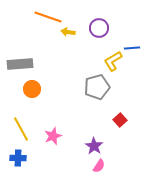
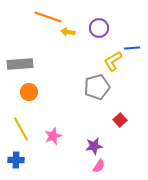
orange circle: moved 3 px left, 3 px down
purple star: rotated 30 degrees clockwise
blue cross: moved 2 px left, 2 px down
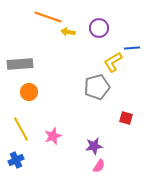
yellow L-shape: moved 1 px down
red square: moved 6 px right, 2 px up; rotated 32 degrees counterclockwise
blue cross: rotated 28 degrees counterclockwise
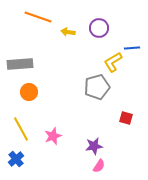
orange line: moved 10 px left
blue cross: moved 1 px up; rotated 14 degrees counterclockwise
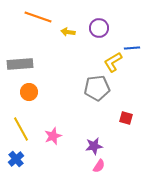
gray pentagon: moved 1 px down; rotated 10 degrees clockwise
